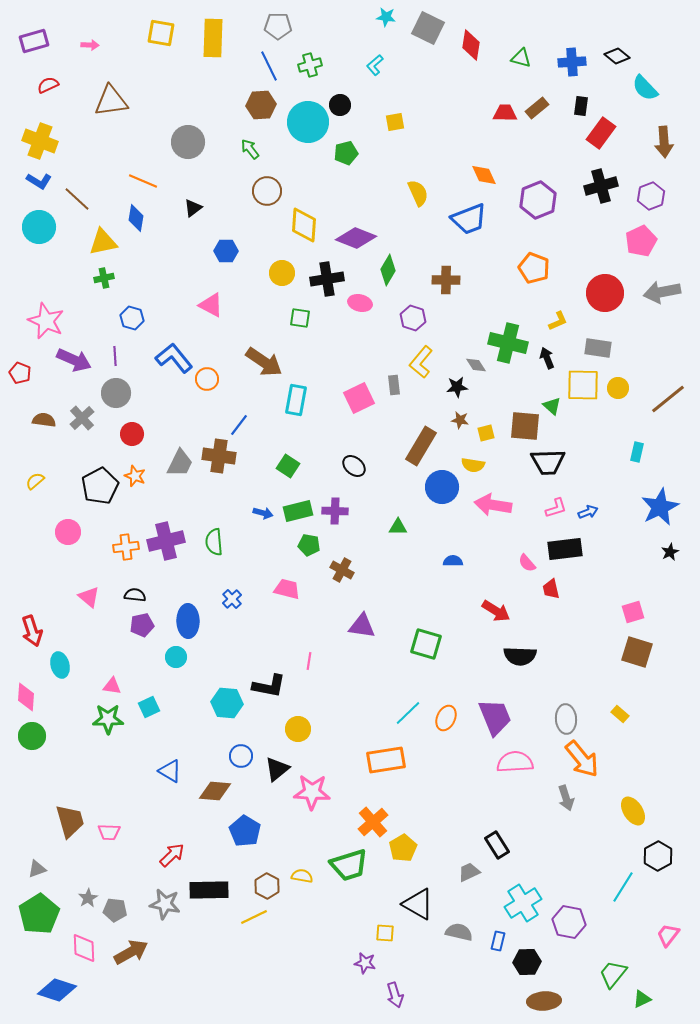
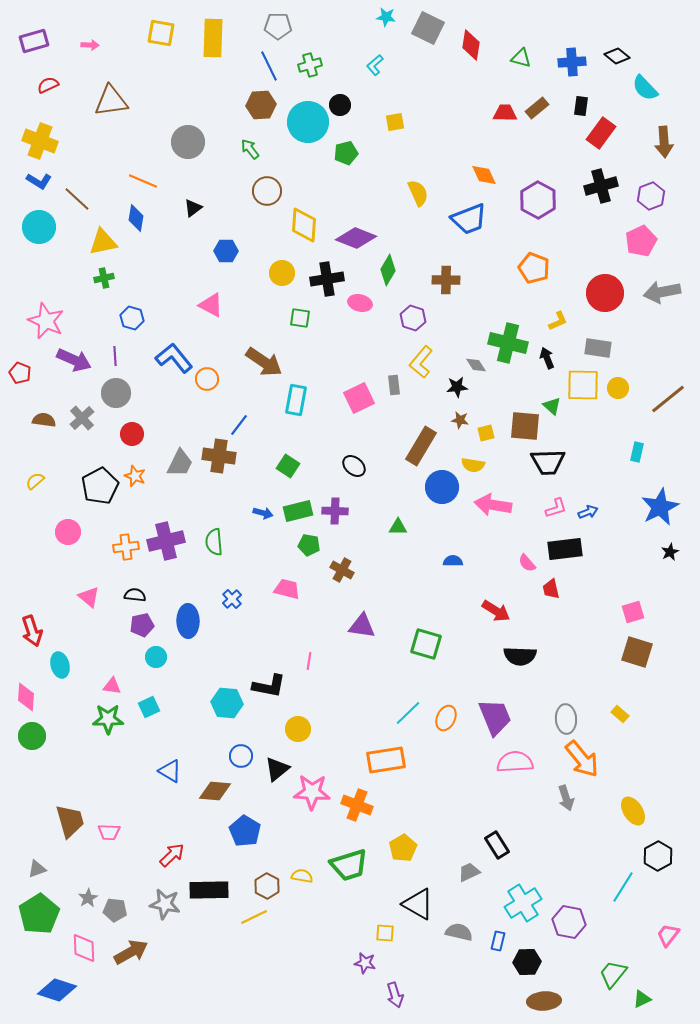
purple hexagon at (538, 200): rotated 9 degrees counterclockwise
cyan circle at (176, 657): moved 20 px left
orange cross at (373, 822): moved 16 px left, 17 px up; rotated 28 degrees counterclockwise
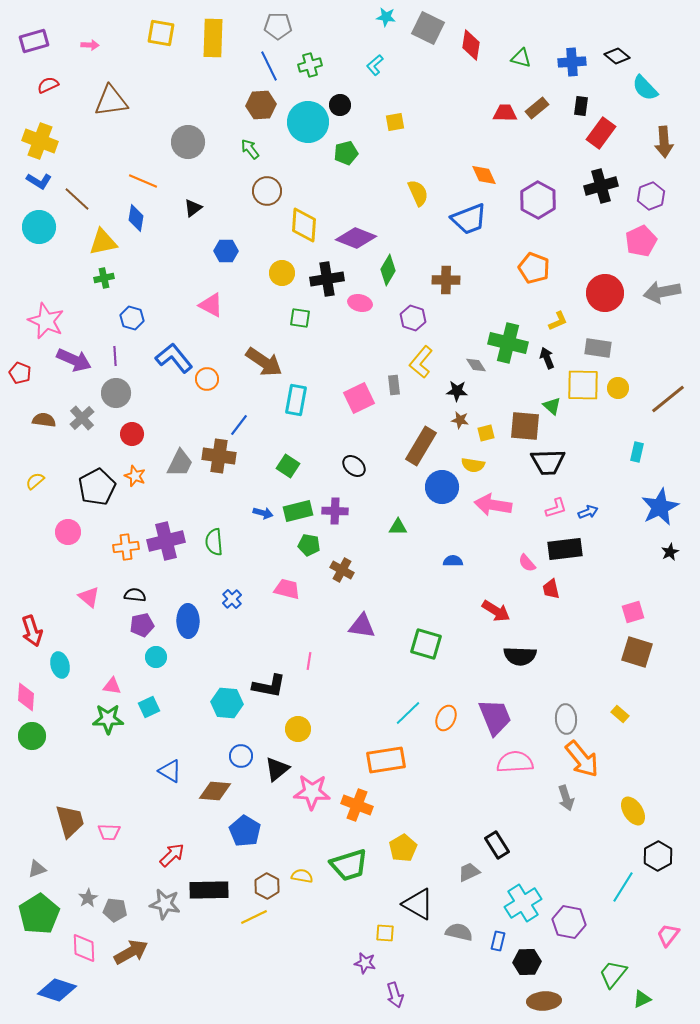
black star at (457, 387): moved 4 px down; rotated 10 degrees clockwise
black pentagon at (100, 486): moved 3 px left, 1 px down
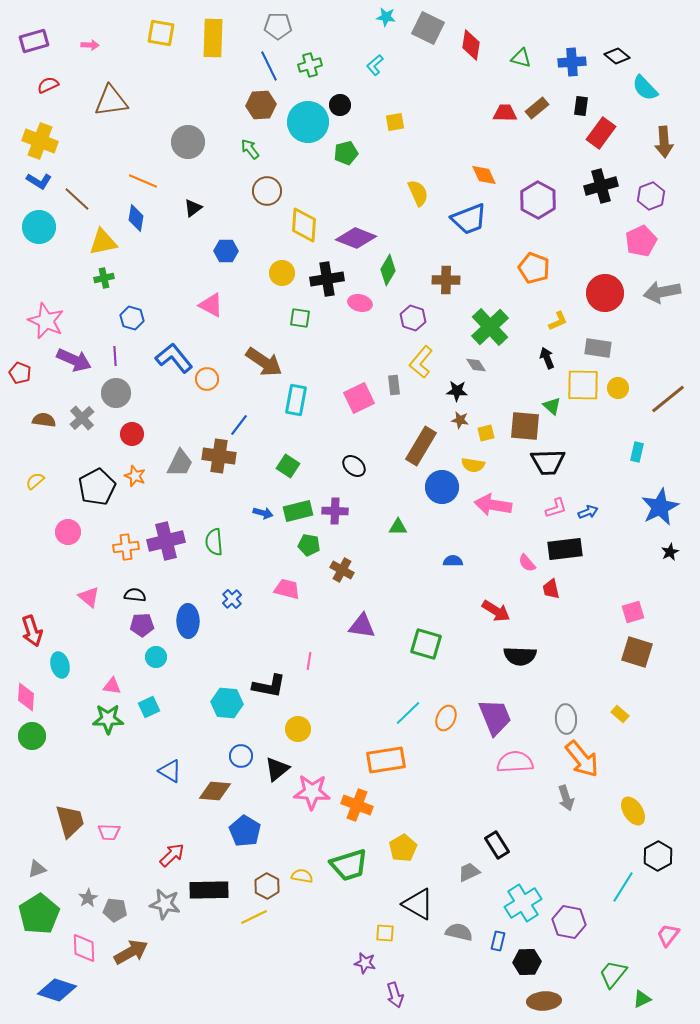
green cross at (508, 343): moved 18 px left, 16 px up; rotated 33 degrees clockwise
purple pentagon at (142, 625): rotated 10 degrees clockwise
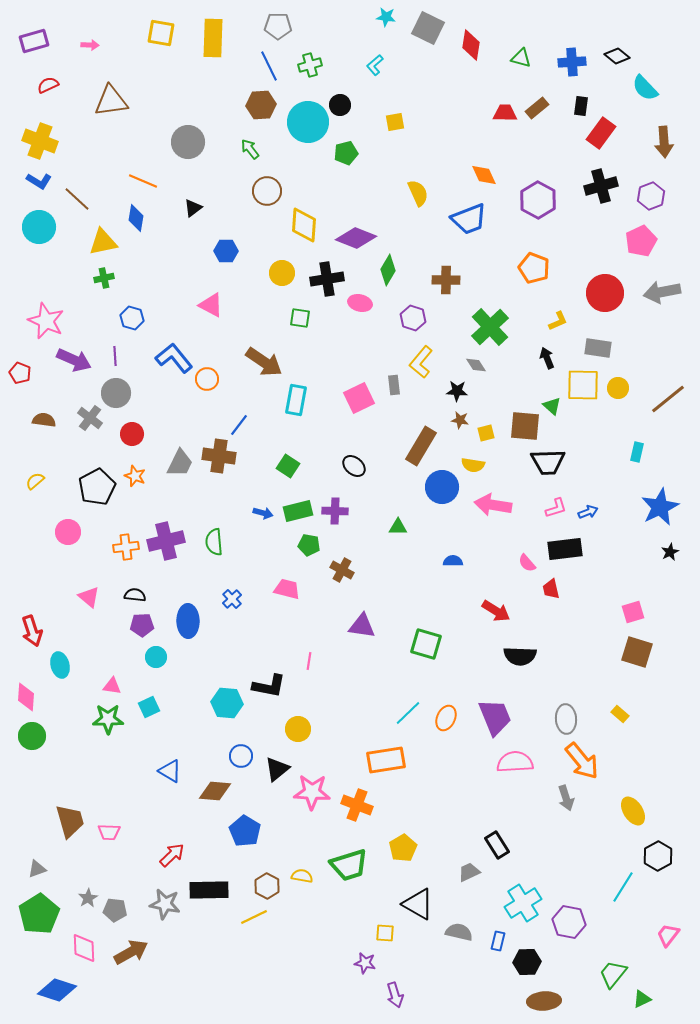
gray cross at (82, 418): moved 8 px right; rotated 10 degrees counterclockwise
orange arrow at (582, 759): moved 2 px down
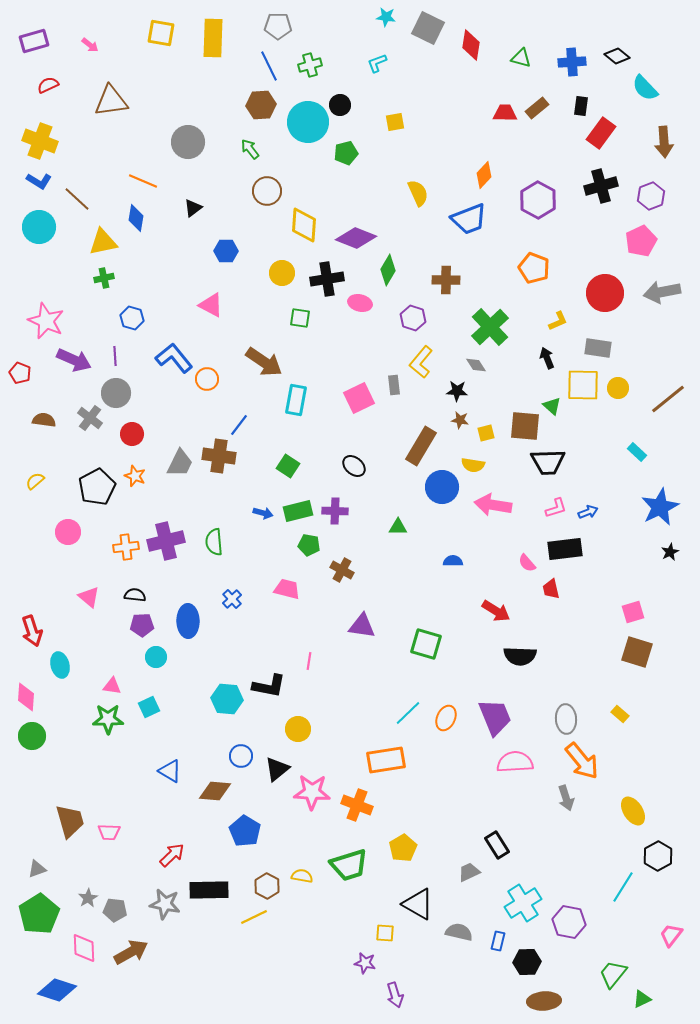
pink arrow at (90, 45): rotated 36 degrees clockwise
cyan L-shape at (375, 65): moved 2 px right, 2 px up; rotated 20 degrees clockwise
orange diamond at (484, 175): rotated 68 degrees clockwise
cyan rectangle at (637, 452): rotated 60 degrees counterclockwise
cyan hexagon at (227, 703): moved 4 px up
pink trapezoid at (668, 935): moved 3 px right
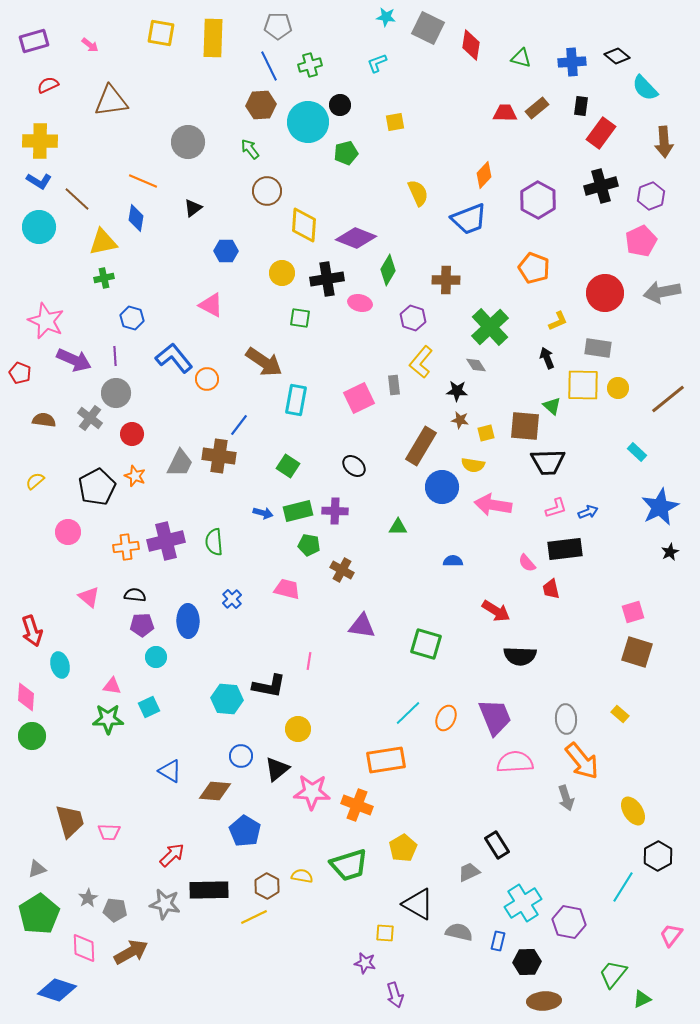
yellow cross at (40, 141): rotated 20 degrees counterclockwise
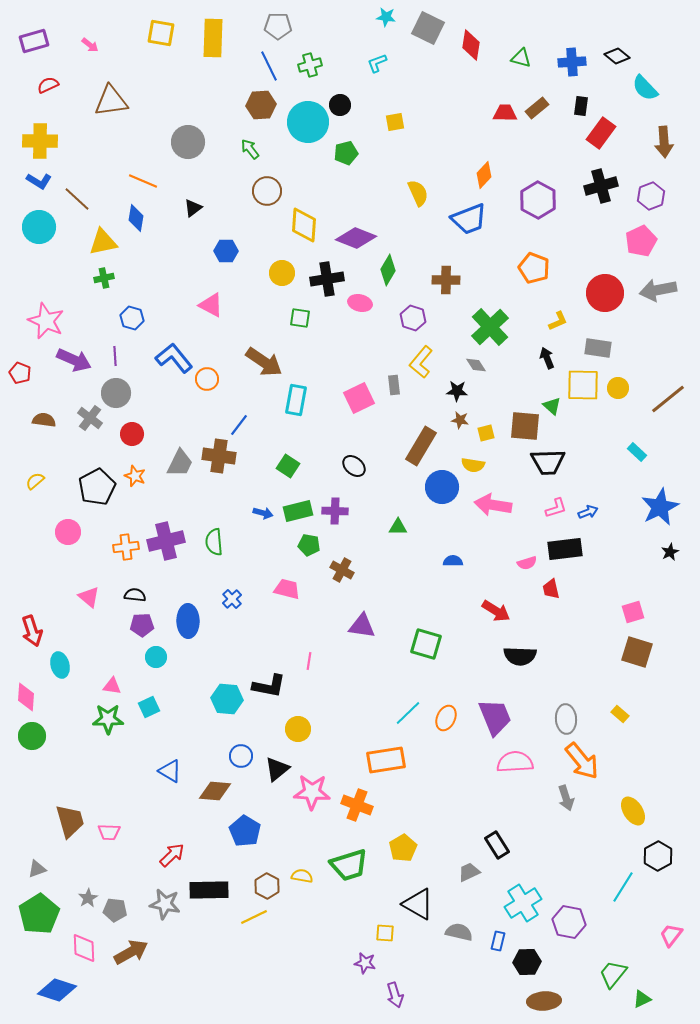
gray arrow at (662, 292): moved 4 px left, 2 px up
pink semicircle at (527, 563): rotated 66 degrees counterclockwise
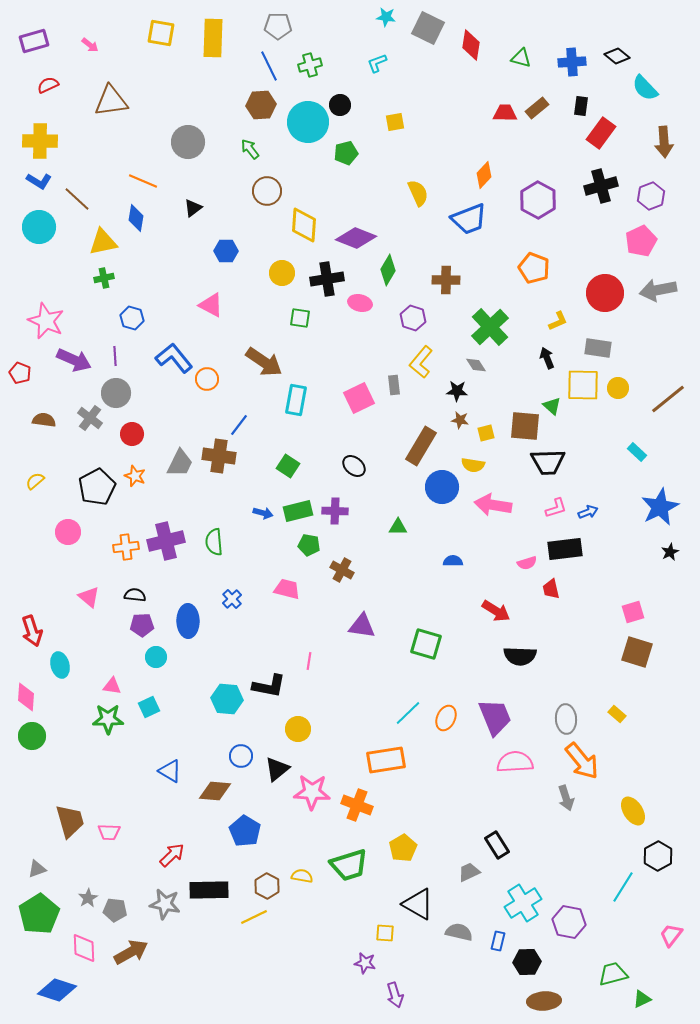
yellow rectangle at (620, 714): moved 3 px left
green trapezoid at (613, 974): rotated 36 degrees clockwise
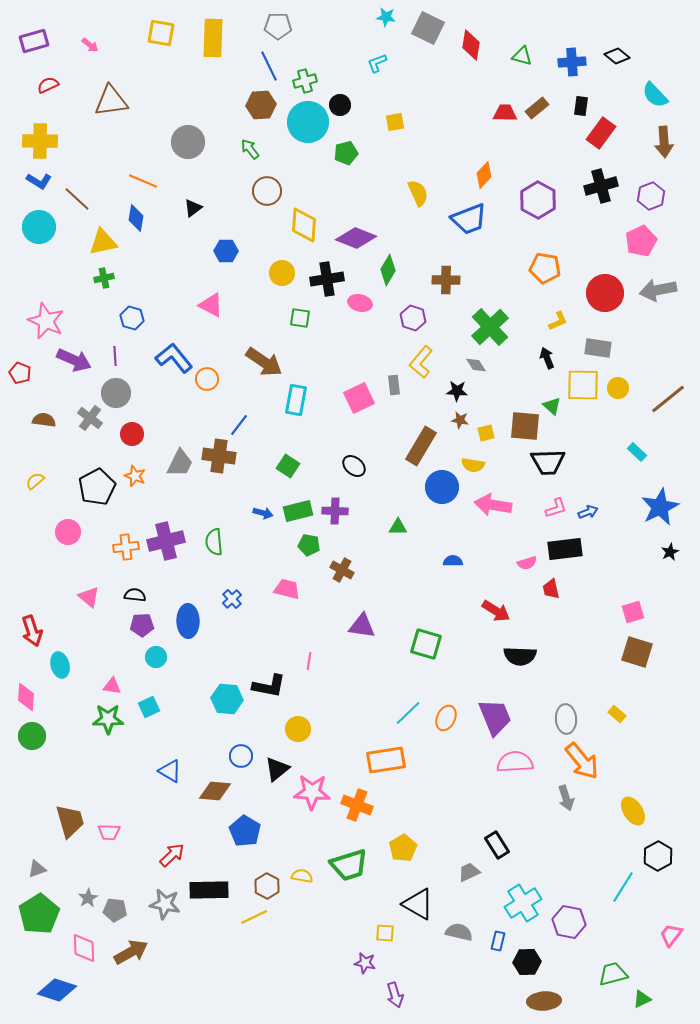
green triangle at (521, 58): moved 1 px right, 2 px up
green cross at (310, 65): moved 5 px left, 16 px down
cyan semicircle at (645, 88): moved 10 px right, 7 px down
orange pentagon at (534, 268): moved 11 px right; rotated 12 degrees counterclockwise
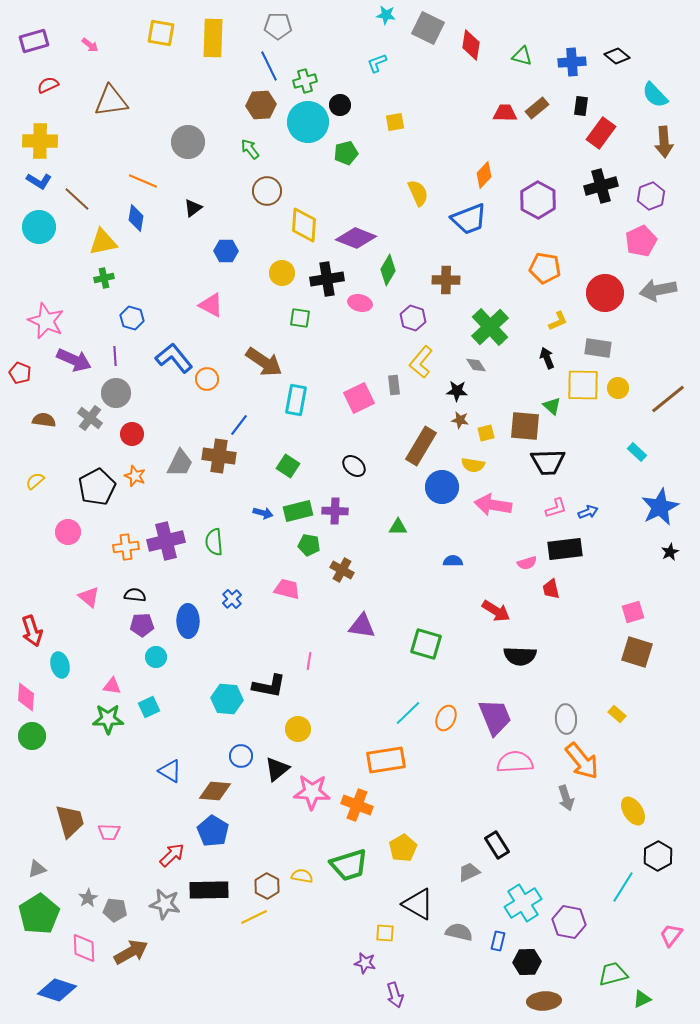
cyan star at (386, 17): moved 2 px up
blue pentagon at (245, 831): moved 32 px left
